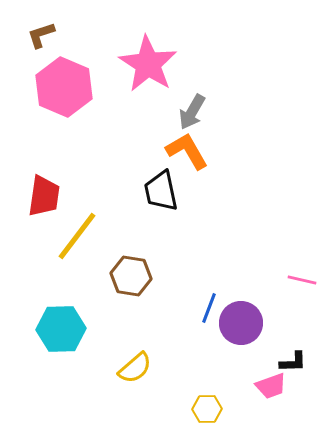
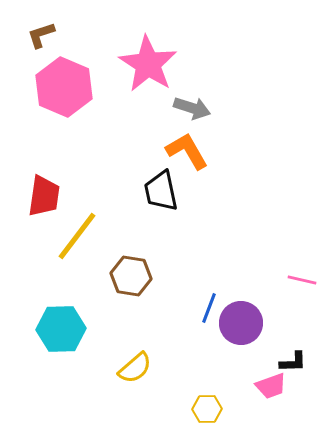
gray arrow: moved 4 px up; rotated 102 degrees counterclockwise
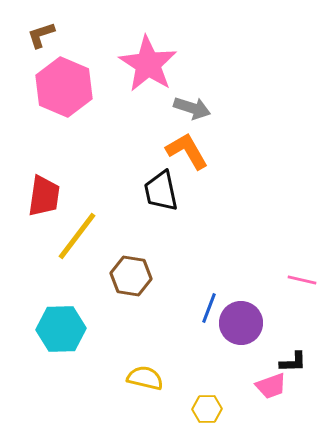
yellow semicircle: moved 10 px right, 10 px down; rotated 126 degrees counterclockwise
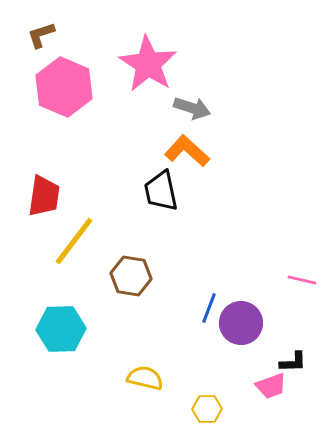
orange L-shape: rotated 18 degrees counterclockwise
yellow line: moved 3 px left, 5 px down
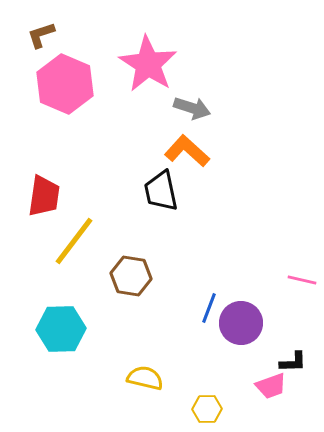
pink hexagon: moved 1 px right, 3 px up
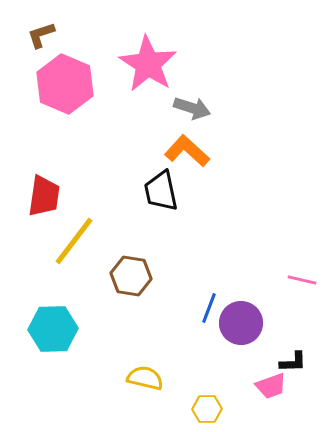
cyan hexagon: moved 8 px left
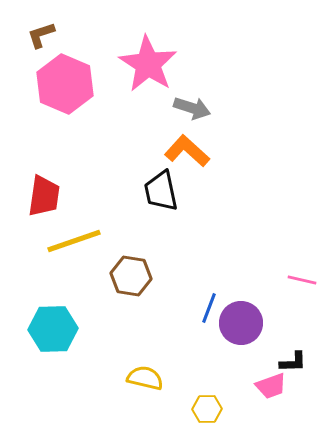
yellow line: rotated 34 degrees clockwise
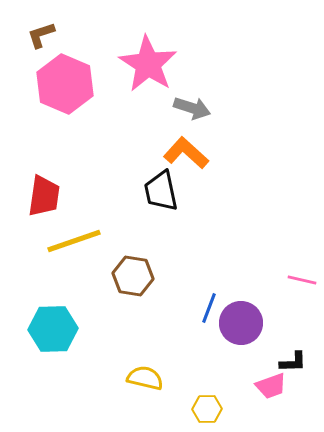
orange L-shape: moved 1 px left, 2 px down
brown hexagon: moved 2 px right
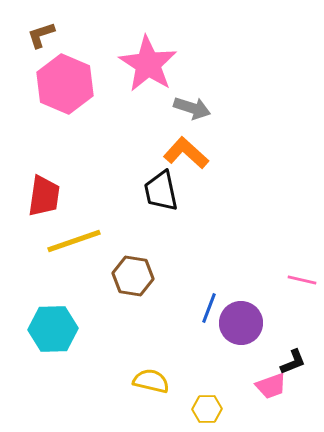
black L-shape: rotated 20 degrees counterclockwise
yellow semicircle: moved 6 px right, 3 px down
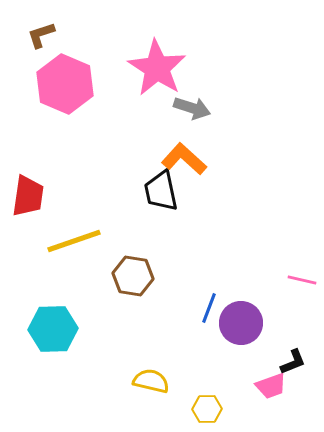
pink star: moved 9 px right, 4 px down
orange L-shape: moved 2 px left, 6 px down
red trapezoid: moved 16 px left
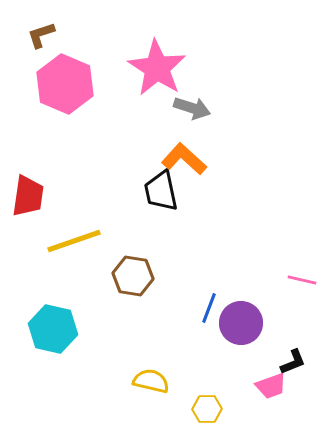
cyan hexagon: rotated 15 degrees clockwise
